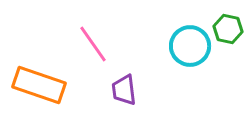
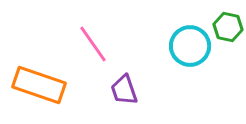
green hexagon: moved 2 px up
purple trapezoid: rotated 12 degrees counterclockwise
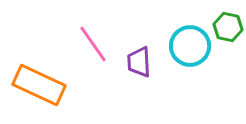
orange rectangle: rotated 6 degrees clockwise
purple trapezoid: moved 15 px right, 28 px up; rotated 16 degrees clockwise
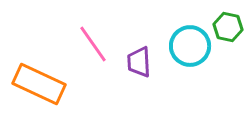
orange rectangle: moved 1 px up
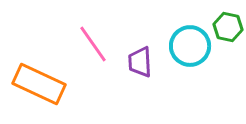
purple trapezoid: moved 1 px right
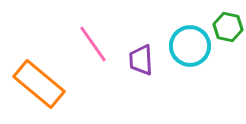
purple trapezoid: moved 1 px right, 2 px up
orange rectangle: rotated 15 degrees clockwise
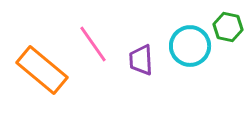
orange rectangle: moved 3 px right, 14 px up
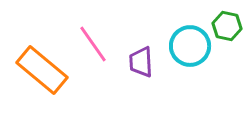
green hexagon: moved 1 px left, 1 px up
purple trapezoid: moved 2 px down
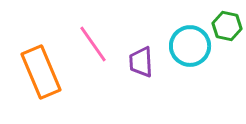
orange rectangle: moved 1 px left, 2 px down; rotated 27 degrees clockwise
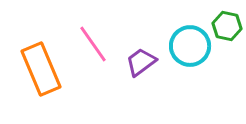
purple trapezoid: rotated 56 degrees clockwise
orange rectangle: moved 3 px up
